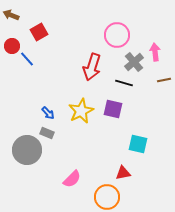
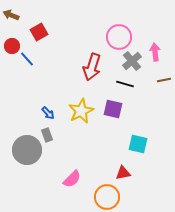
pink circle: moved 2 px right, 2 px down
gray cross: moved 2 px left, 1 px up
black line: moved 1 px right, 1 px down
gray rectangle: moved 2 px down; rotated 48 degrees clockwise
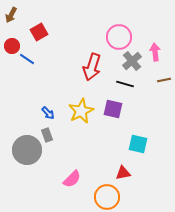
brown arrow: rotated 84 degrees counterclockwise
blue line: rotated 14 degrees counterclockwise
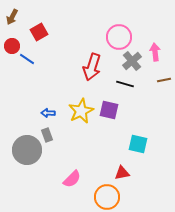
brown arrow: moved 1 px right, 2 px down
purple square: moved 4 px left, 1 px down
blue arrow: rotated 136 degrees clockwise
red triangle: moved 1 px left
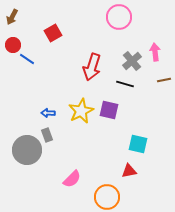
red square: moved 14 px right, 1 px down
pink circle: moved 20 px up
red circle: moved 1 px right, 1 px up
red triangle: moved 7 px right, 2 px up
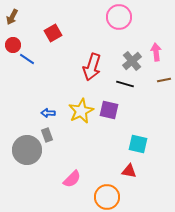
pink arrow: moved 1 px right
red triangle: rotated 21 degrees clockwise
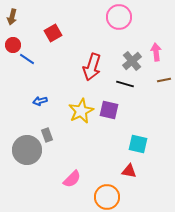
brown arrow: rotated 14 degrees counterclockwise
blue arrow: moved 8 px left, 12 px up; rotated 16 degrees counterclockwise
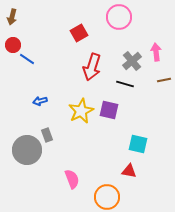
red square: moved 26 px right
pink semicircle: rotated 66 degrees counterclockwise
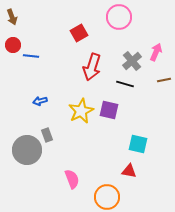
brown arrow: rotated 35 degrees counterclockwise
pink arrow: rotated 30 degrees clockwise
blue line: moved 4 px right, 3 px up; rotated 28 degrees counterclockwise
